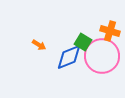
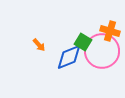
orange arrow: rotated 16 degrees clockwise
pink circle: moved 5 px up
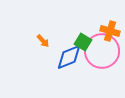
orange arrow: moved 4 px right, 4 px up
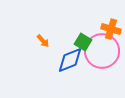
orange cross: moved 1 px right, 2 px up
blue diamond: moved 1 px right, 3 px down
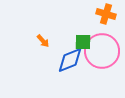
orange cross: moved 5 px left, 15 px up
green square: rotated 30 degrees counterclockwise
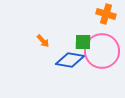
blue diamond: rotated 32 degrees clockwise
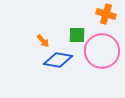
green square: moved 6 px left, 7 px up
blue diamond: moved 12 px left
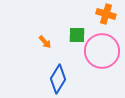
orange arrow: moved 2 px right, 1 px down
blue diamond: moved 19 px down; rotated 68 degrees counterclockwise
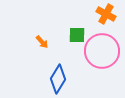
orange cross: rotated 12 degrees clockwise
orange arrow: moved 3 px left
